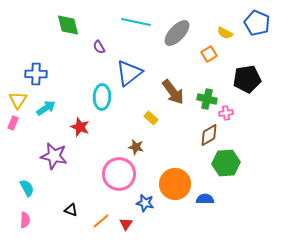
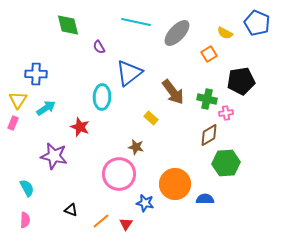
black pentagon: moved 6 px left, 2 px down
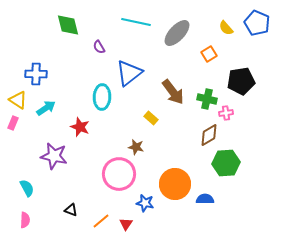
yellow semicircle: moved 1 px right, 5 px up; rotated 21 degrees clockwise
yellow triangle: rotated 30 degrees counterclockwise
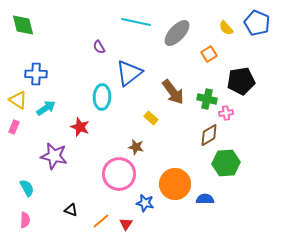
green diamond: moved 45 px left
pink rectangle: moved 1 px right, 4 px down
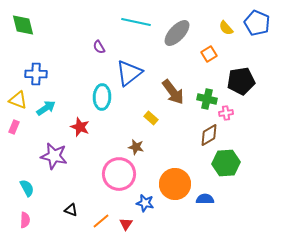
yellow triangle: rotated 12 degrees counterclockwise
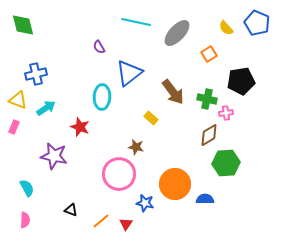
blue cross: rotated 15 degrees counterclockwise
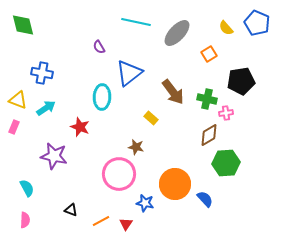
blue cross: moved 6 px right, 1 px up; rotated 25 degrees clockwise
blue semicircle: rotated 48 degrees clockwise
orange line: rotated 12 degrees clockwise
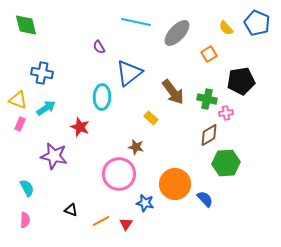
green diamond: moved 3 px right
pink rectangle: moved 6 px right, 3 px up
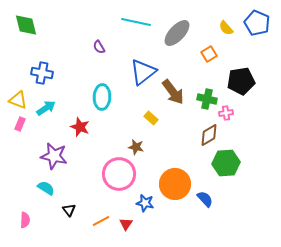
blue triangle: moved 14 px right, 1 px up
cyan semicircle: moved 19 px right; rotated 30 degrees counterclockwise
black triangle: moved 2 px left; rotated 32 degrees clockwise
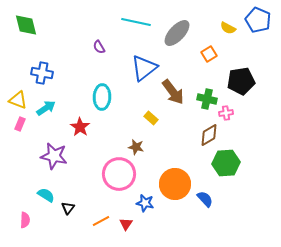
blue pentagon: moved 1 px right, 3 px up
yellow semicircle: moved 2 px right; rotated 21 degrees counterclockwise
blue triangle: moved 1 px right, 4 px up
red star: rotated 12 degrees clockwise
cyan semicircle: moved 7 px down
black triangle: moved 1 px left, 2 px up; rotated 16 degrees clockwise
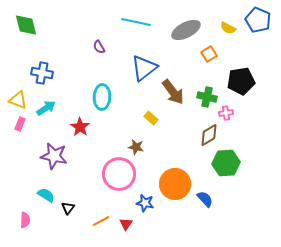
gray ellipse: moved 9 px right, 3 px up; rotated 20 degrees clockwise
green cross: moved 2 px up
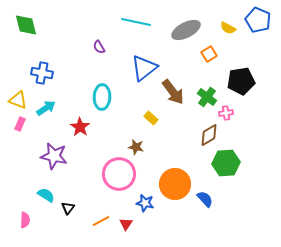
green cross: rotated 24 degrees clockwise
